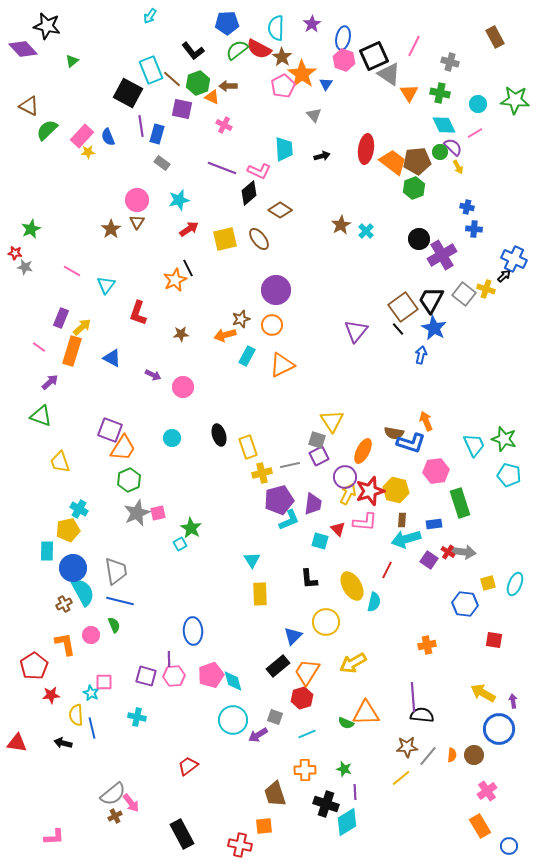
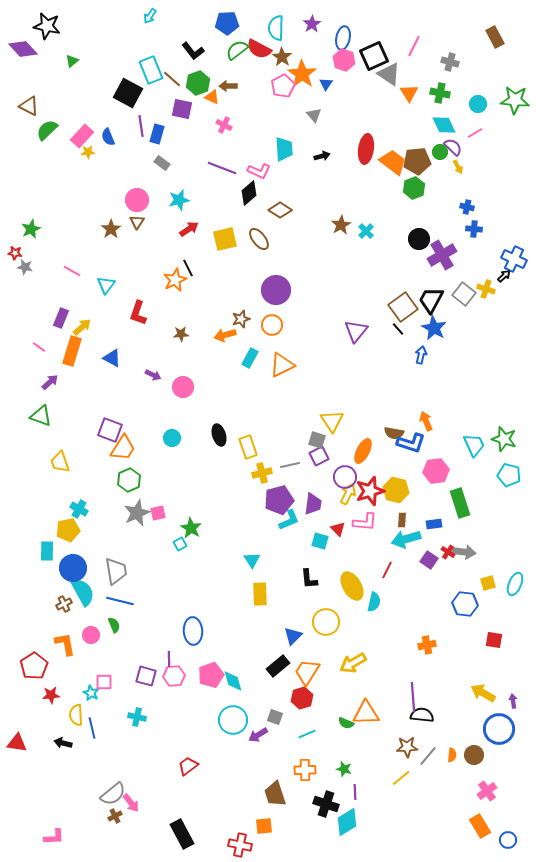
cyan rectangle at (247, 356): moved 3 px right, 2 px down
blue circle at (509, 846): moved 1 px left, 6 px up
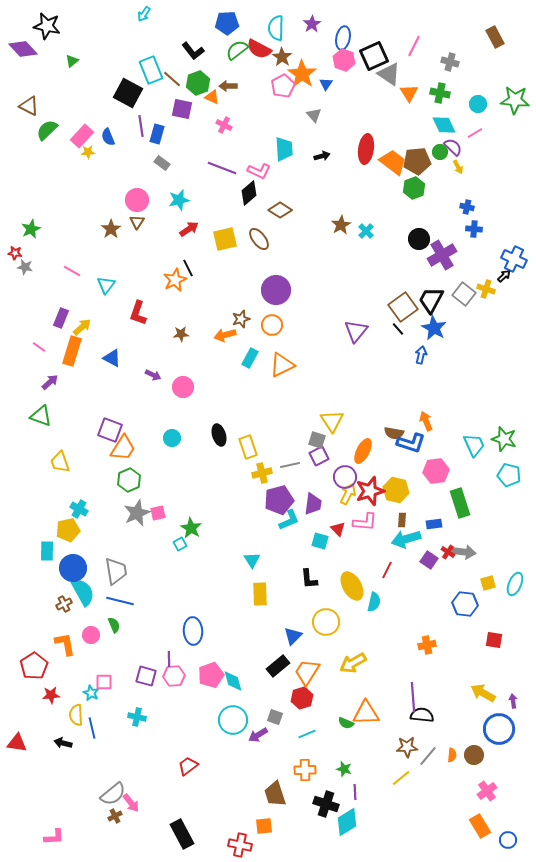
cyan arrow at (150, 16): moved 6 px left, 2 px up
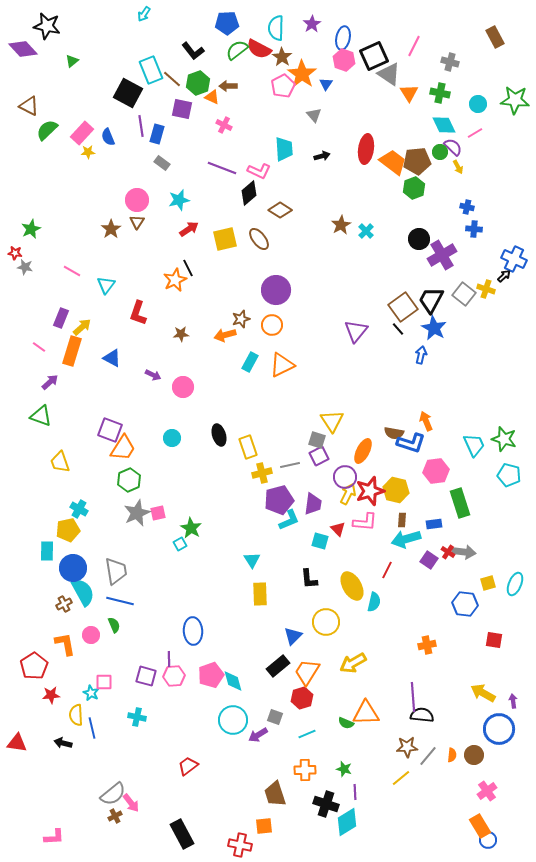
pink rectangle at (82, 136): moved 3 px up
cyan rectangle at (250, 358): moved 4 px down
blue circle at (508, 840): moved 20 px left
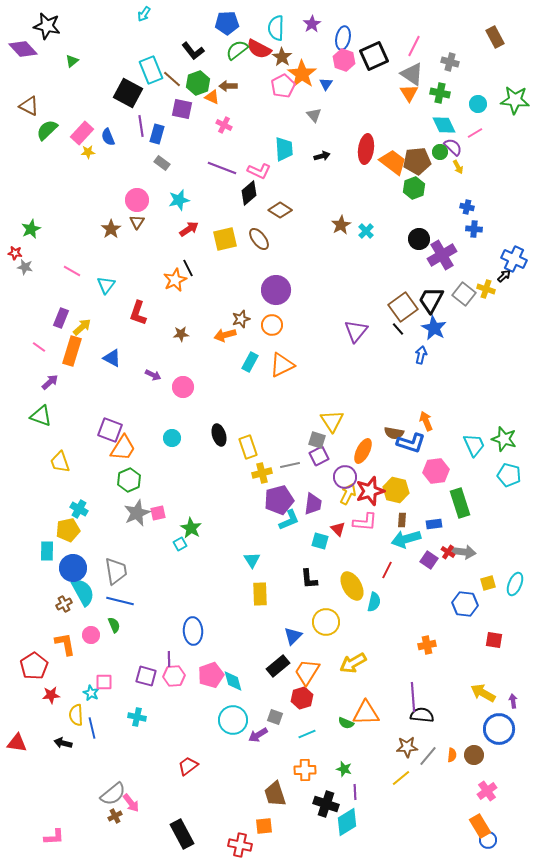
gray triangle at (389, 74): moved 23 px right
